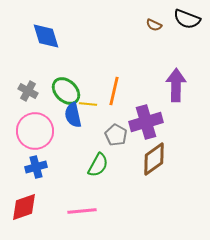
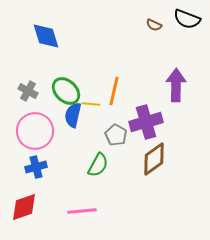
yellow line: moved 3 px right
blue semicircle: rotated 25 degrees clockwise
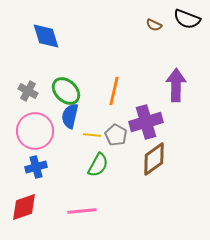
yellow line: moved 1 px right, 31 px down
blue semicircle: moved 3 px left, 1 px down
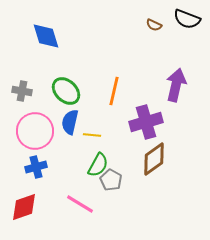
purple arrow: rotated 12 degrees clockwise
gray cross: moved 6 px left; rotated 18 degrees counterclockwise
blue semicircle: moved 6 px down
gray pentagon: moved 5 px left, 45 px down
pink line: moved 2 px left, 7 px up; rotated 36 degrees clockwise
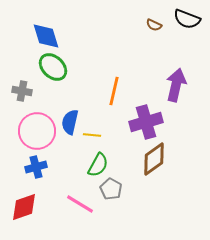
green ellipse: moved 13 px left, 24 px up
pink circle: moved 2 px right
gray pentagon: moved 9 px down
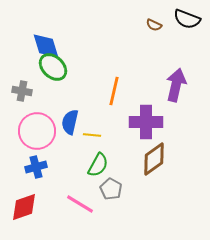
blue diamond: moved 10 px down
purple cross: rotated 16 degrees clockwise
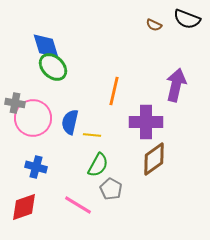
gray cross: moved 7 px left, 12 px down
pink circle: moved 4 px left, 13 px up
blue cross: rotated 30 degrees clockwise
pink line: moved 2 px left, 1 px down
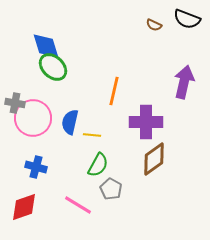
purple arrow: moved 8 px right, 3 px up
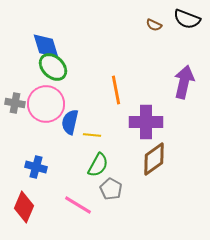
orange line: moved 2 px right, 1 px up; rotated 24 degrees counterclockwise
pink circle: moved 13 px right, 14 px up
red diamond: rotated 48 degrees counterclockwise
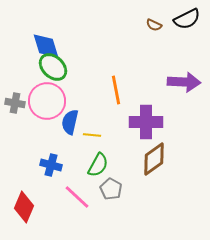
black semicircle: rotated 48 degrees counterclockwise
purple arrow: rotated 80 degrees clockwise
pink circle: moved 1 px right, 3 px up
blue cross: moved 15 px right, 2 px up
pink line: moved 1 px left, 8 px up; rotated 12 degrees clockwise
